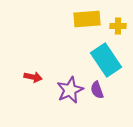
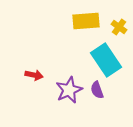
yellow rectangle: moved 1 px left, 2 px down
yellow cross: moved 1 px right, 1 px down; rotated 35 degrees clockwise
red arrow: moved 1 px right, 2 px up
purple star: moved 1 px left
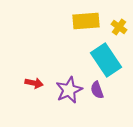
red arrow: moved 8 px down
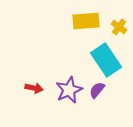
red arrow: moved 5 px down
purple semicircle: rotated 60 degrees clockwise
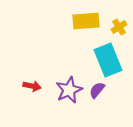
yellow cross: rotated 21 degrees clockwise
cyan rectangle: moved 2 px right; rotated 12 degrees clockwise
red arrow: moved 2 px left, 2 px up
